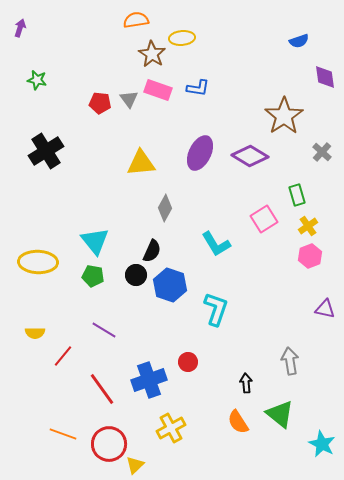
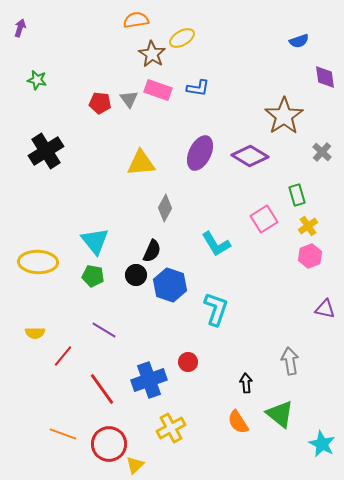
yellow ellipse at (182, 38): rotated 25 degrees counterclockwise
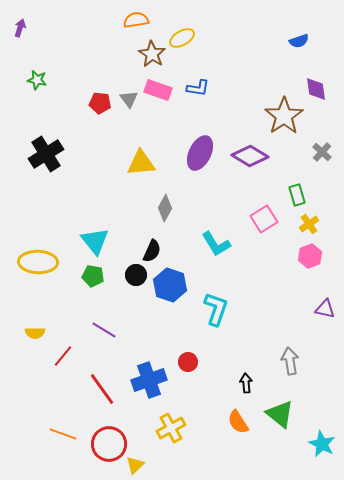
purple diamond at (325, 77): moved 9 px left, 12 px down
black cross at (46, 151): moved 3 px down
yellow cross at (308, 226): moved 1 px right, 2 px up
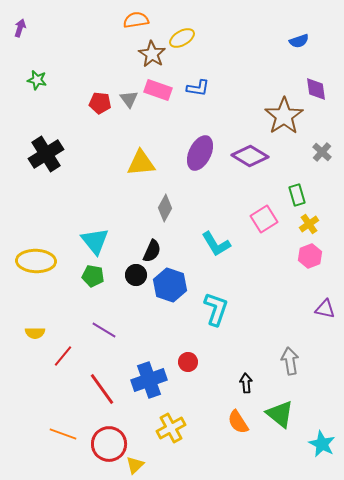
yellow ellipse at (38, 262): moved 2 px left, 1 px up
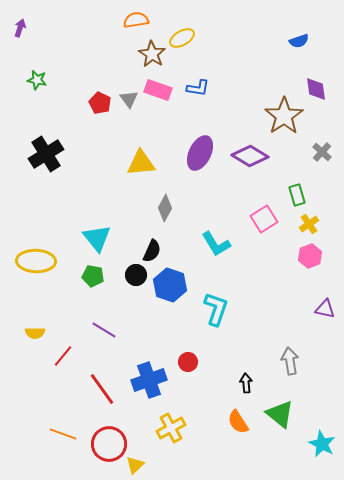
red pentagon at (100, 103): rotated 20 degrees clockwise
cyan triangle at (95, 241): moved 2 px right, 3 px up
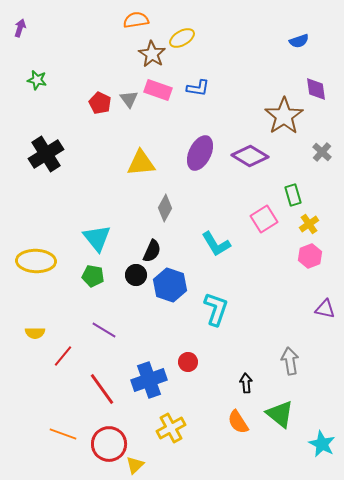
green rectangle at (297, 195): moved 4 px left
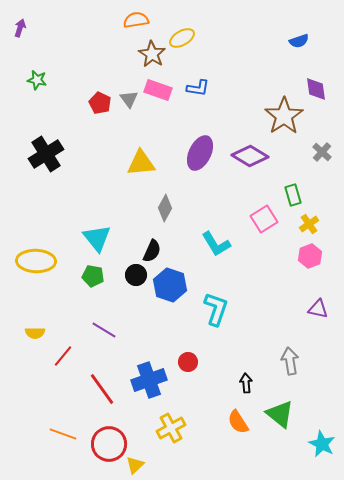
purple triangle at (325, 309): moved 7 px left
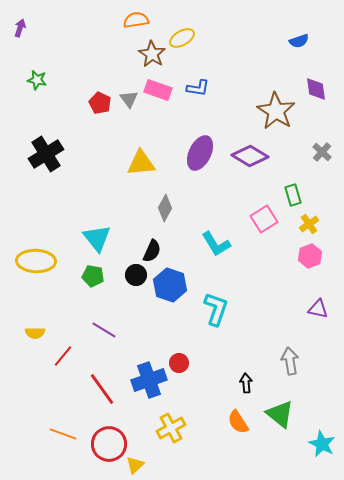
brown star at (284, 116): moved 8 px left, 5 px up; rotated 6 degrees counterclockwise
red circle at (188, 362): moved 9 px left, 1 px down
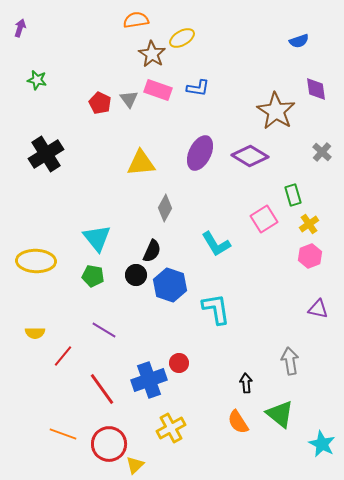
cyan L-shape at (216, 309): rotated 28 degrees counterclockwise
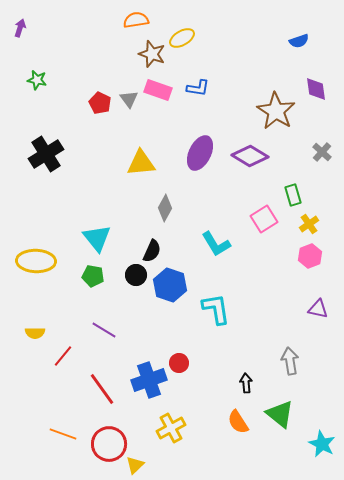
brown star at (152, 54): rotated 12 degrees counterclockwise
